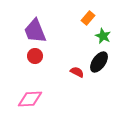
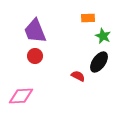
orange rectangle: rotated 48 degrees clockwise
red semicircle: moved 1 px right, 4 px down
pink diamond: moved 9 px left, 3 px up
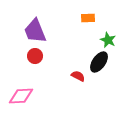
green star: moved 5 px right, 4 px down
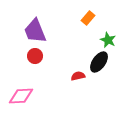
orange rectangle: rotated 48 degrees counterclockwise
red semicircle: rotated 40 degrees counterclockwise
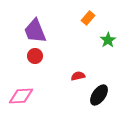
green star: rotated 14 degrees clockwise
black ellipse: moved 33 px down
